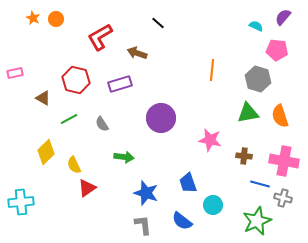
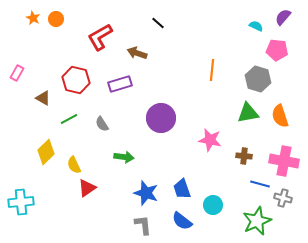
pink rectangle: moved 2 px right; rotated 49 degrees counterclockwise
blue trapezoid: moved 6 px left, 6 px down
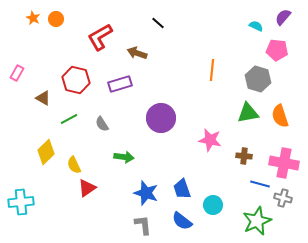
pink cross: moved 2 px down
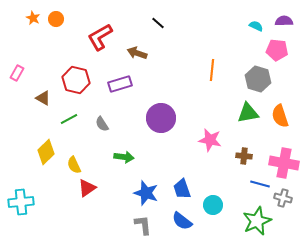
purple semicircle: moved 1 px right, 4 px down; rotated 48 degrees clockwise
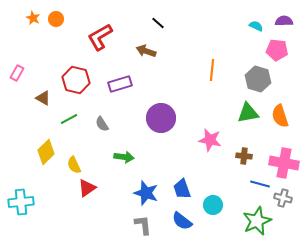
brown arrow: moved 9 px right, 2 px up
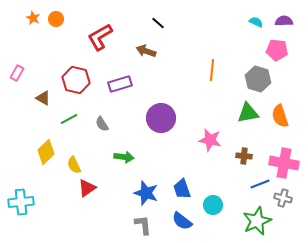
cyan semicircle: moved 4 px up
blue line: rotated 36 degrees counterclockwise
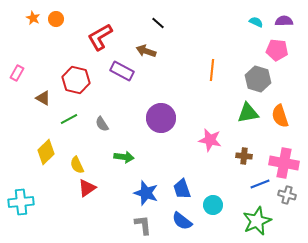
purple rectangle: moved 2 px right, 13 px up; rotated 45 degrees clockwise
yellow semicircle: moved 3 px right
gray cross: moved 4 px right, 3 px up
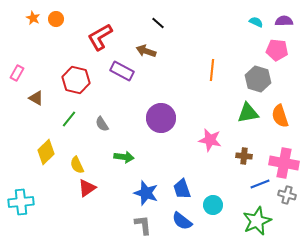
brown triangle: moved 7 px left
green line: rotated 24 degrees counterclockwise
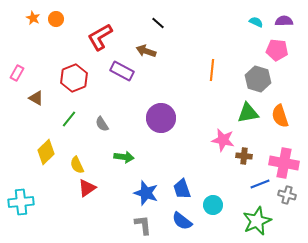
red hexagon: moved 2 px left, 2 px up; rotated 24 degrees clockwise
pink star: moved 13 px right
